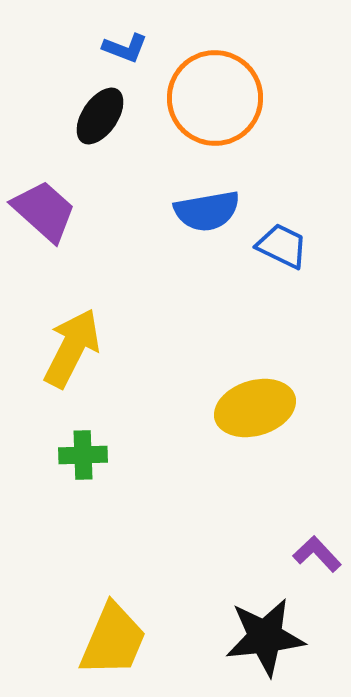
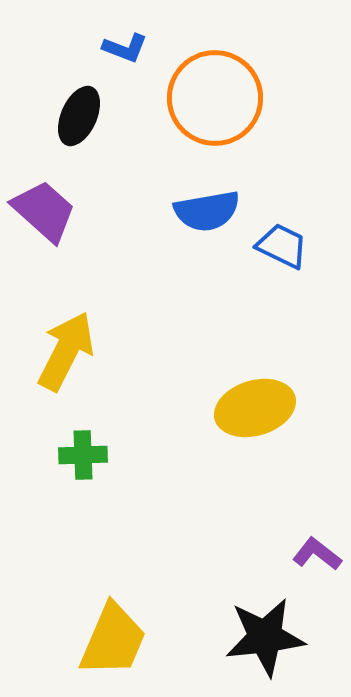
black ellipse: moved 21 px left; rotated 10 degrees counterclockwise
yellow arrow: moved 6 px left, 3 px down
purple L-shape: rotated 9 degrees counterclockwise
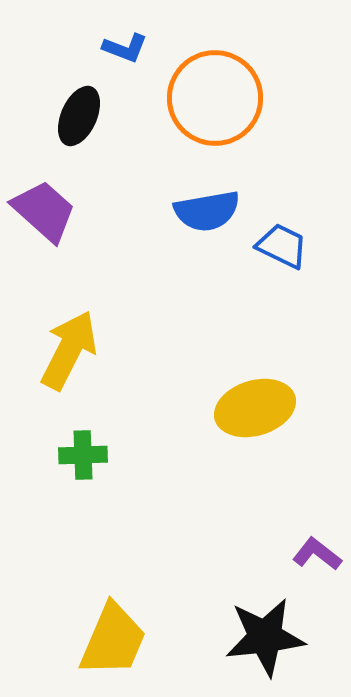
yellow arrow: moved 3 px right, 1 px up
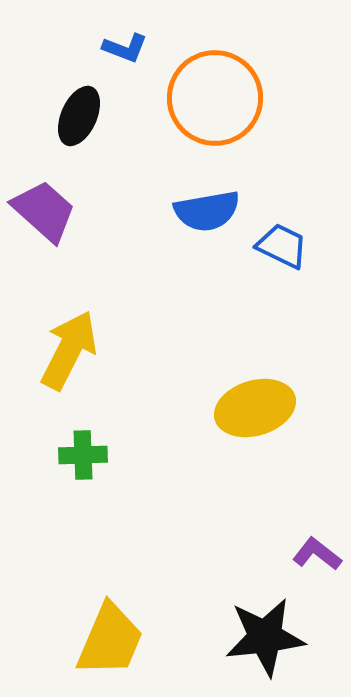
yellow trapezoid: moved 3 px left
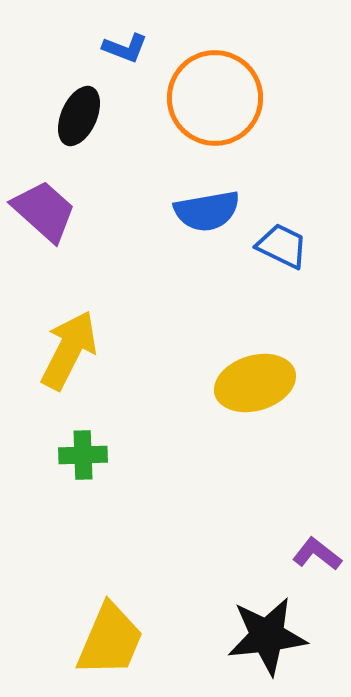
yellow ellipse: moved 25 px up
black star: moved 2 px right, 1 px up
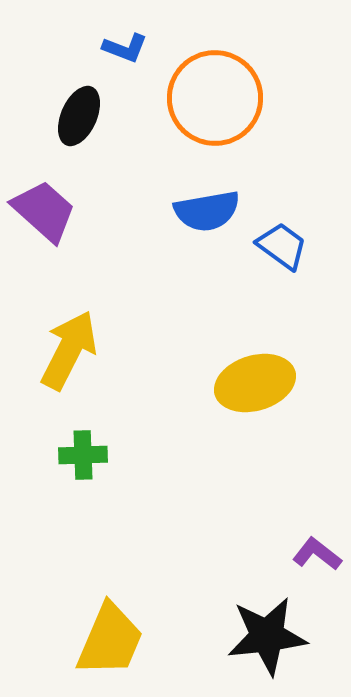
blue trapezoid: rotated 10 degrees clockwise
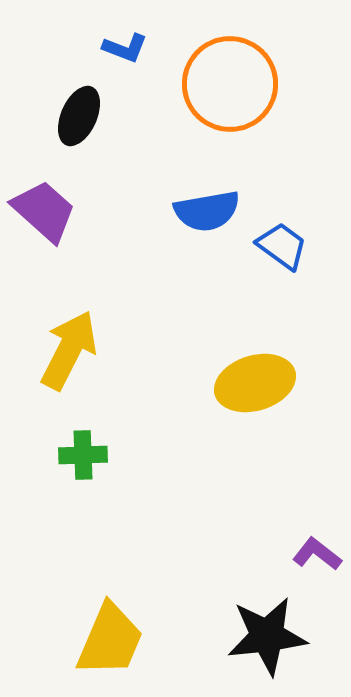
orange circle: moved 15 px right, 14 px up
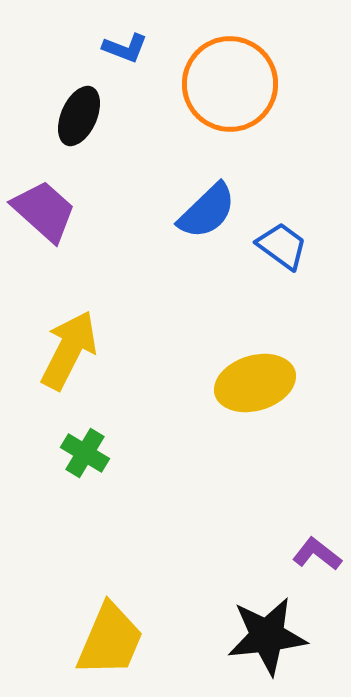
blue semicircle: rotated 34 degrees counterclockwise
green cross: moved 2 px right, 2 px up; rotated 33 degrees clockwise
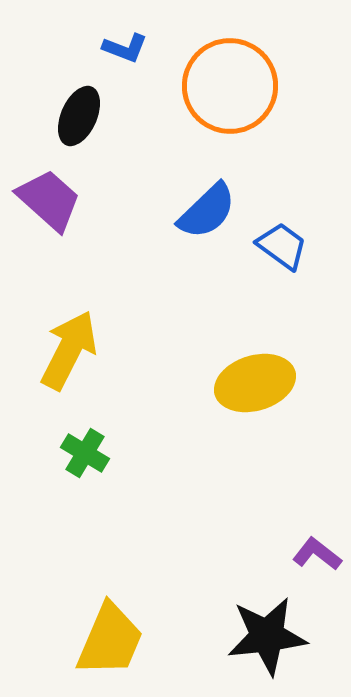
orange circle: moved 2 px down
purple trapezoid: moved 5 px right, 11 px up
